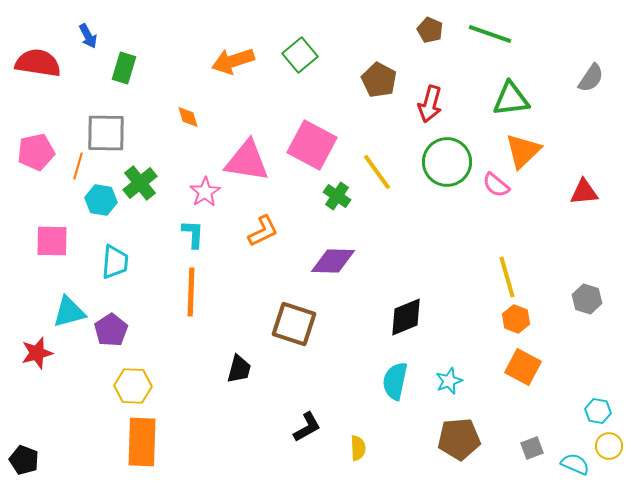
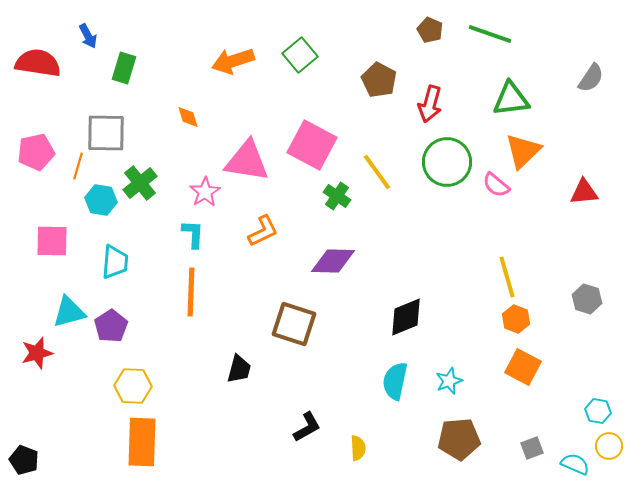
purple pentagon at (111, 330): moved 4 px up
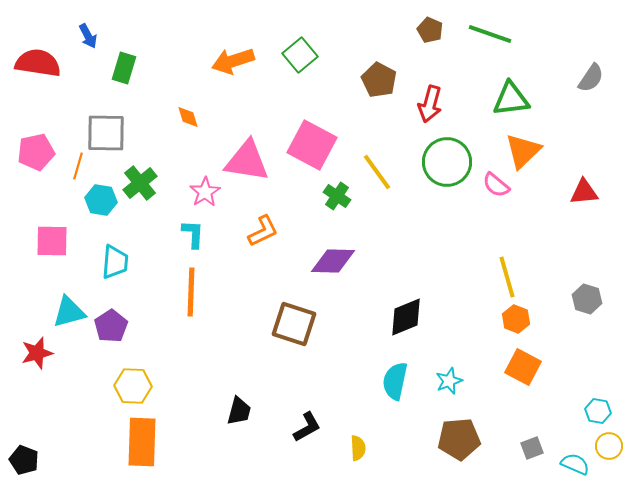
black trapezoid at (239, 369): moved 42 px down
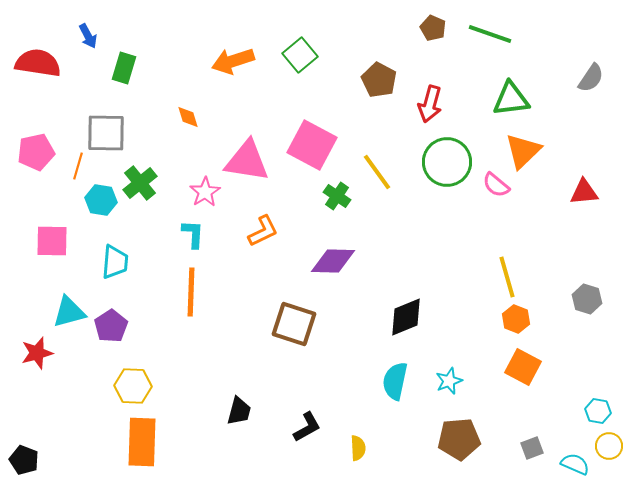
brown pentagon at (430, 30): moved 3 px right, 2 px up
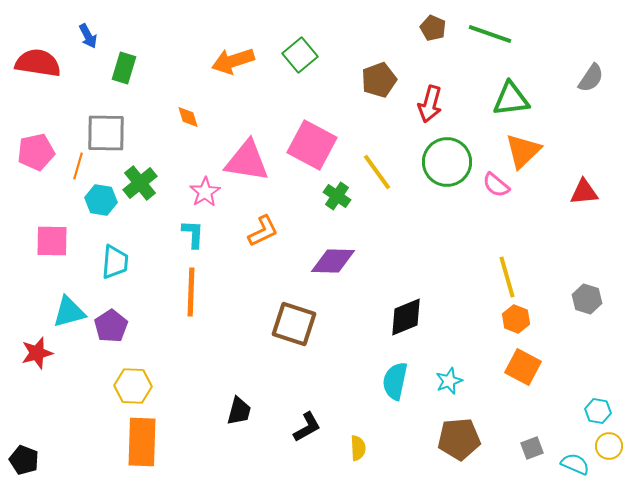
brown pentagon at (379, 80): rotated 24 degrees clockwise
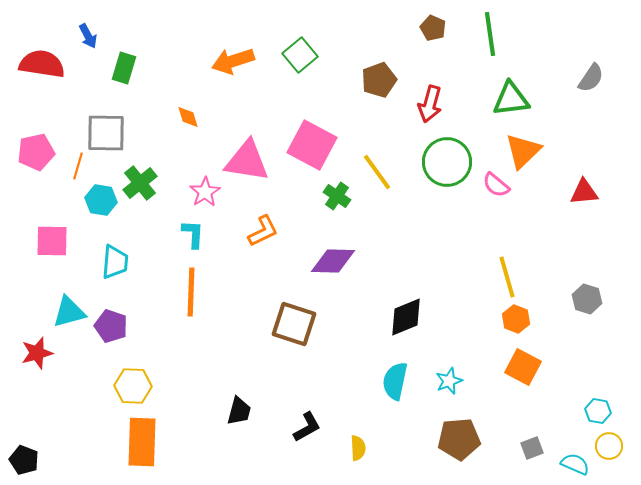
green line at (490, 34): rotated 63 degrees clockwise
red semicircle at (38, 63): moved 4 px right, 1 px down
purple pentagon at (111, 326): rotated 20 degrees counterclockwise
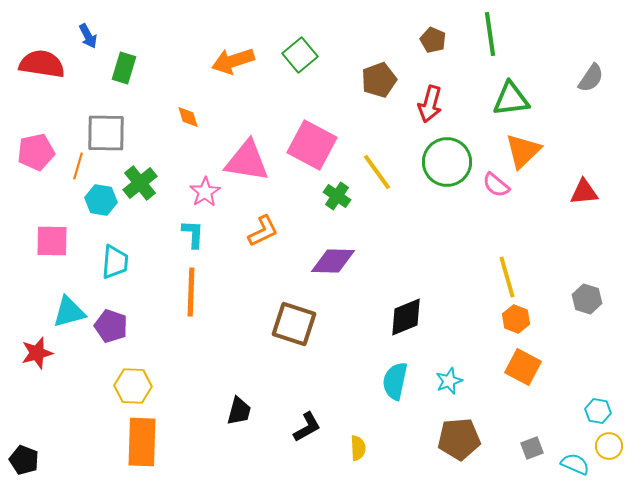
brown pentagon at (433, 28): moved 12 px down
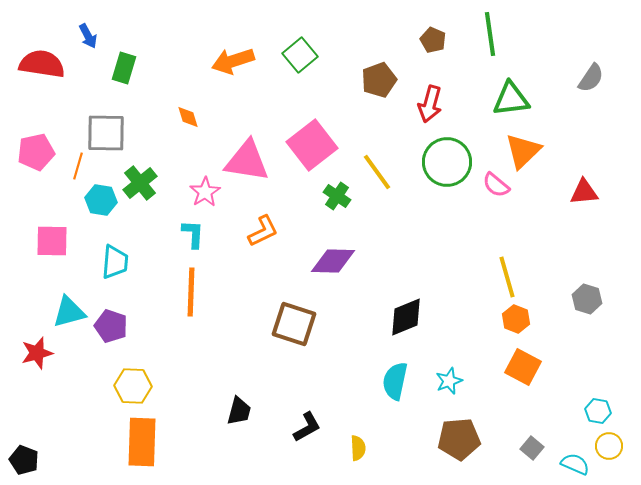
pink square at (312, 145): rotated 24 degrees clockwise
gray square at (532, 448): rotated 30 degrees counterclockwise
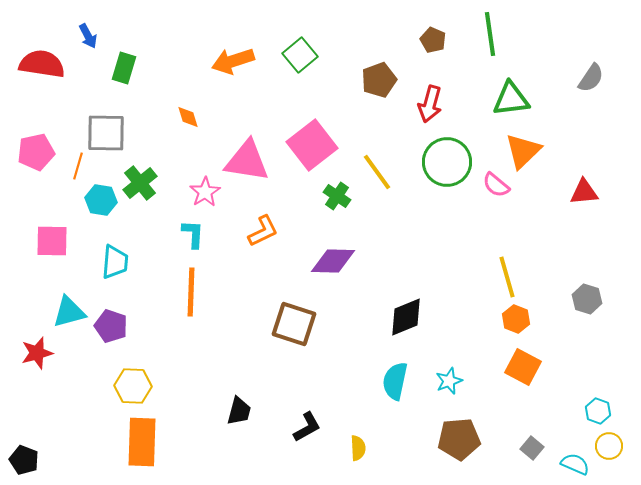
cyan hexagon at (598, 411): rotated 10 degrees clockwise
